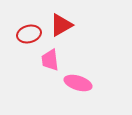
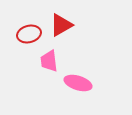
pink trapezoid: moved 1 px left, 1 px down
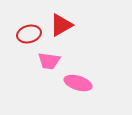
pink trapezoid: rotated 75 degrees counterclockwise
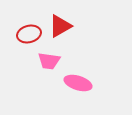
red triangle: moved 1 px left, 1 px down
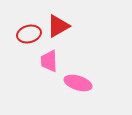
red triangle: moved 2 px left
pink trapezoid: rotated 80 degrees clockwise
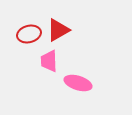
red triangle: moved 4 px down
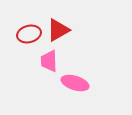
pink ellipse: moved 3 px left
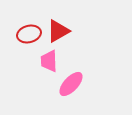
red triangle: moved 1 px down
pink ellipse: moved 4 px left, 1 px down; rotated 64 degrees counterclockwise
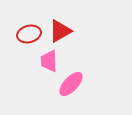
red triangle: moved 2 px right
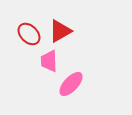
red ellipse: rotated 60 degrees clockwise
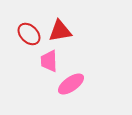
red triangle: rotated 20 degrees clockwise
pink ellipse: rotated 12 degrees clockwise
